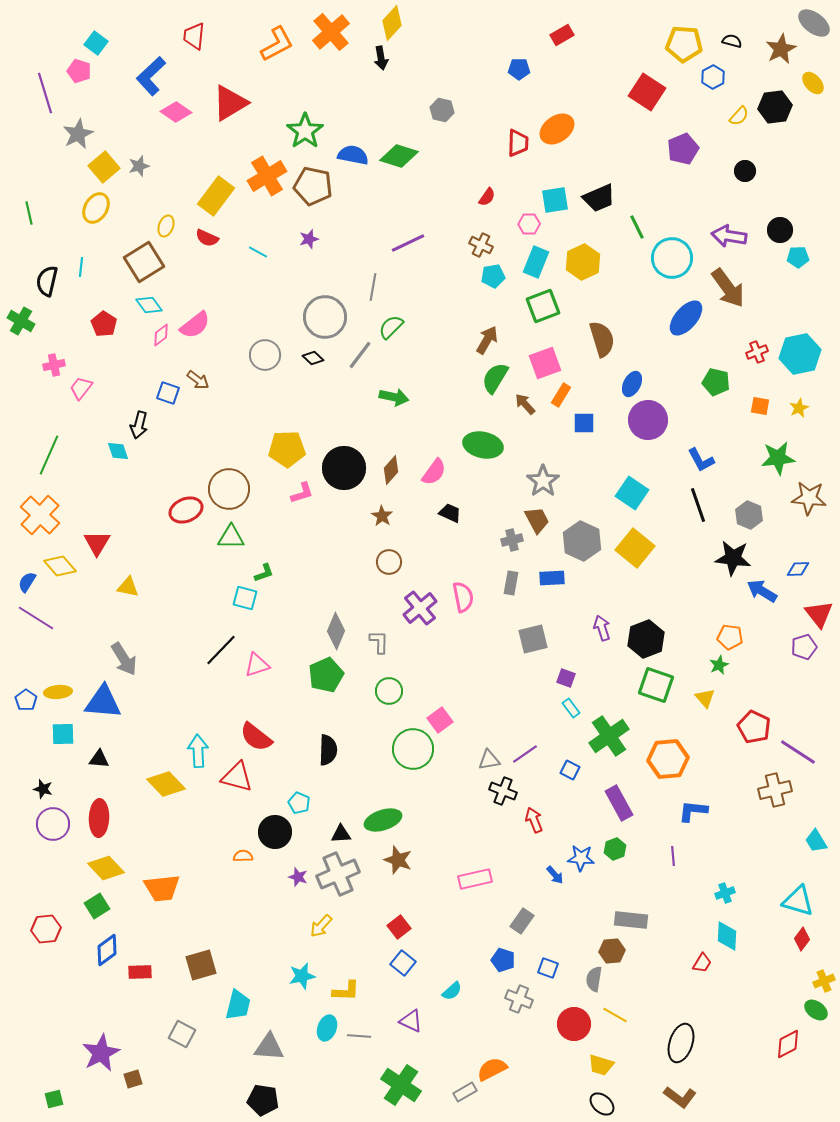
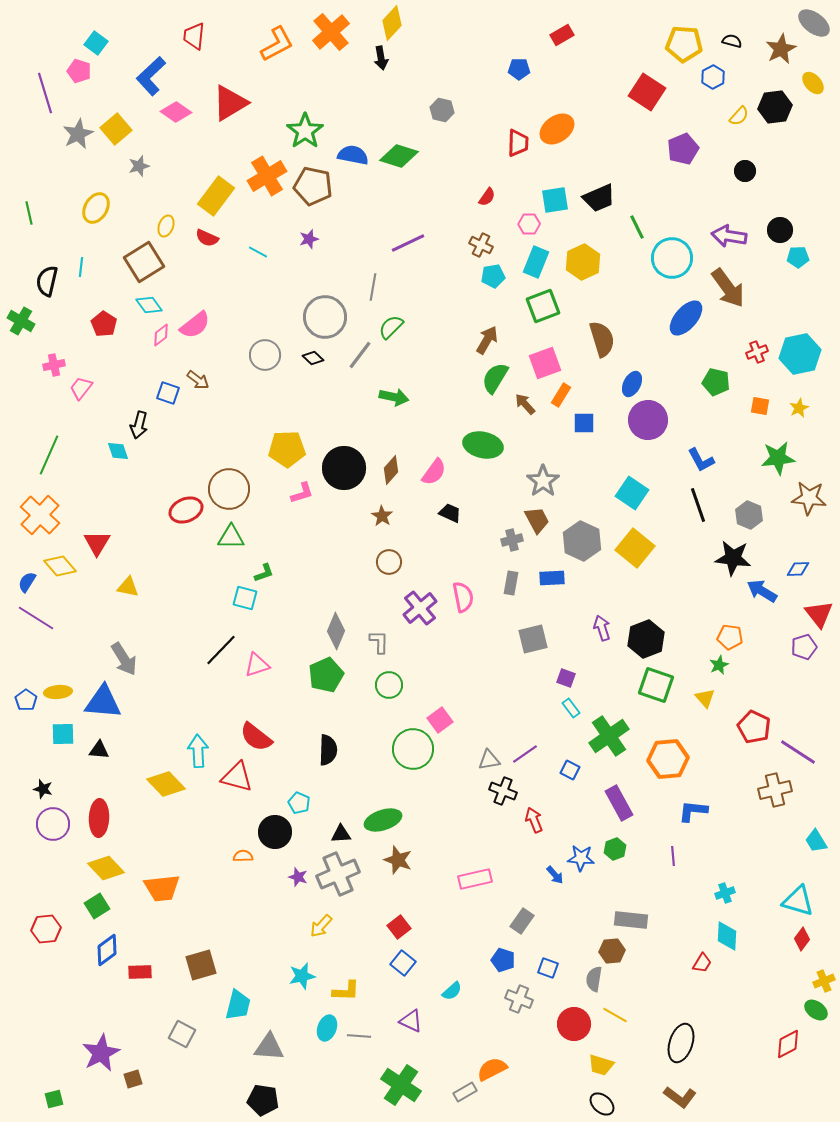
yellow square at (104, 167): moved 12 px right, 38 px up
green circle at (389, 691): moved 6 px up
black triangle at (99, 759): moved 9 px up
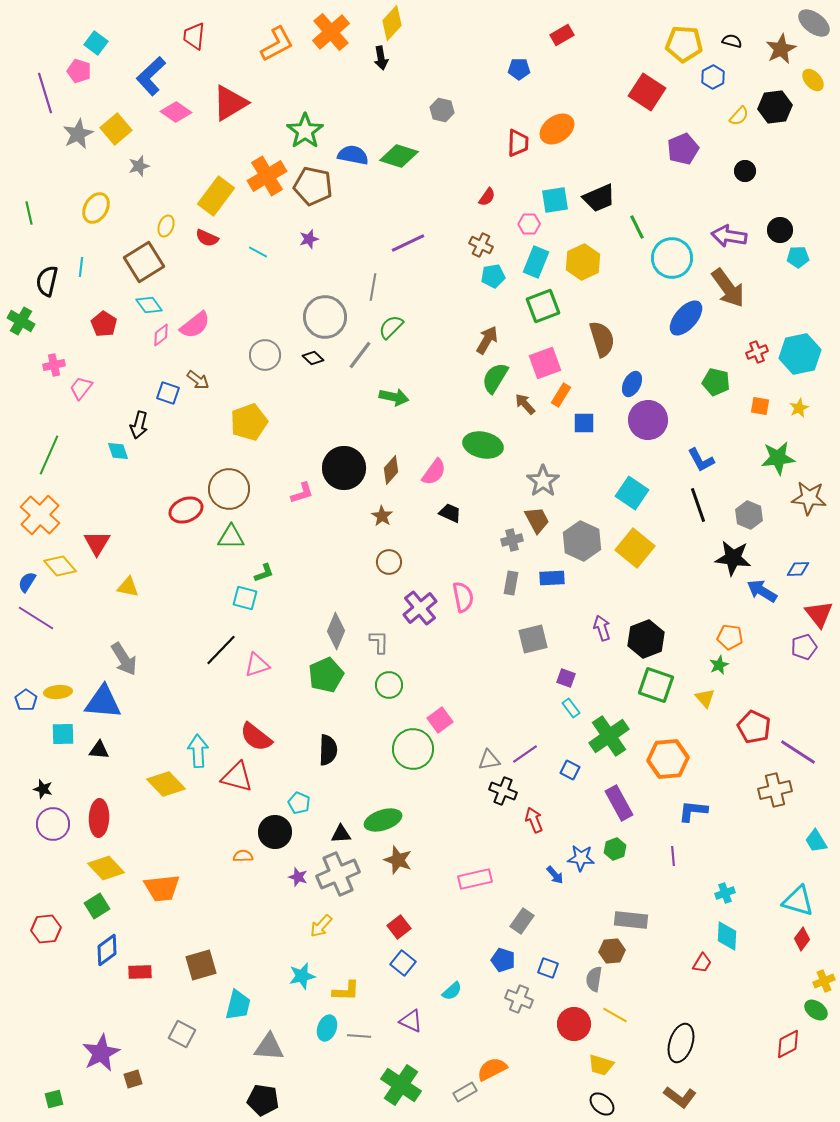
yellow ellipse at (813, 83): moved 3 px up
yellow pentagon at (287, 449): moved 38 px left, 27 px up; rotated 18 degrees counterclockwise
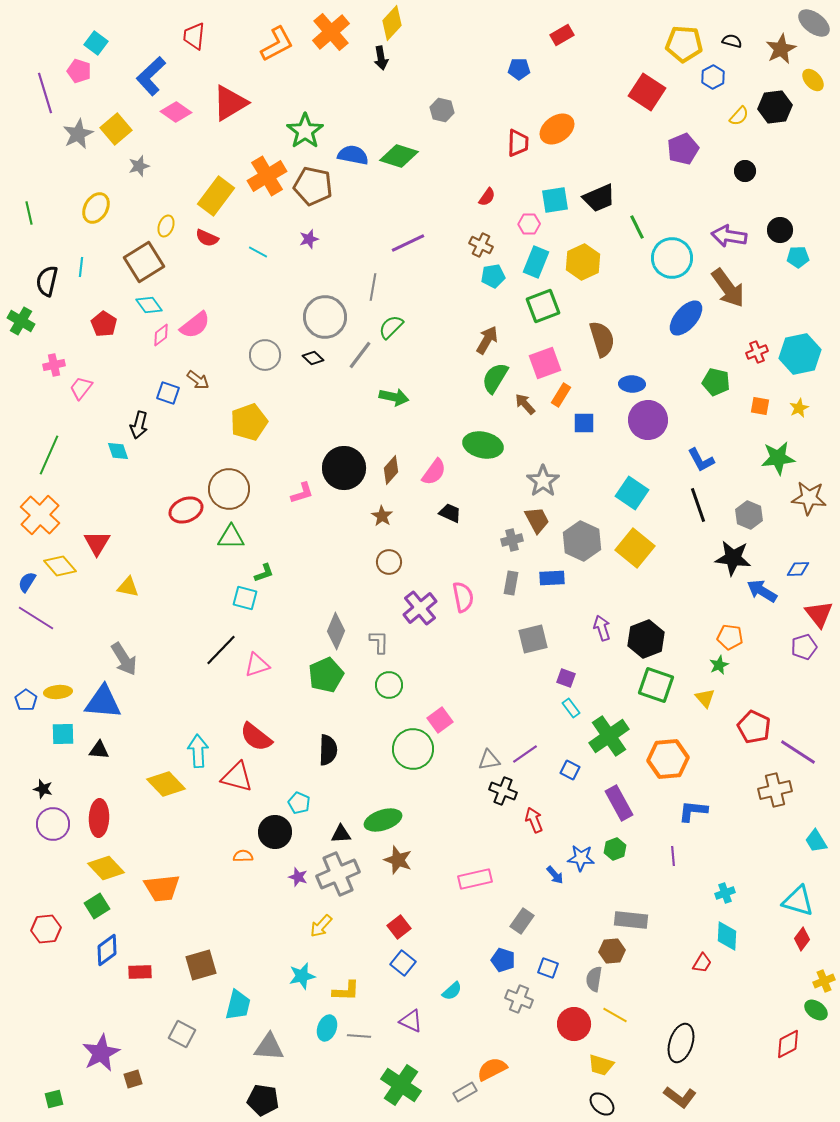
blue ellipse at (632, 384): rotated 65 degrees clockwise
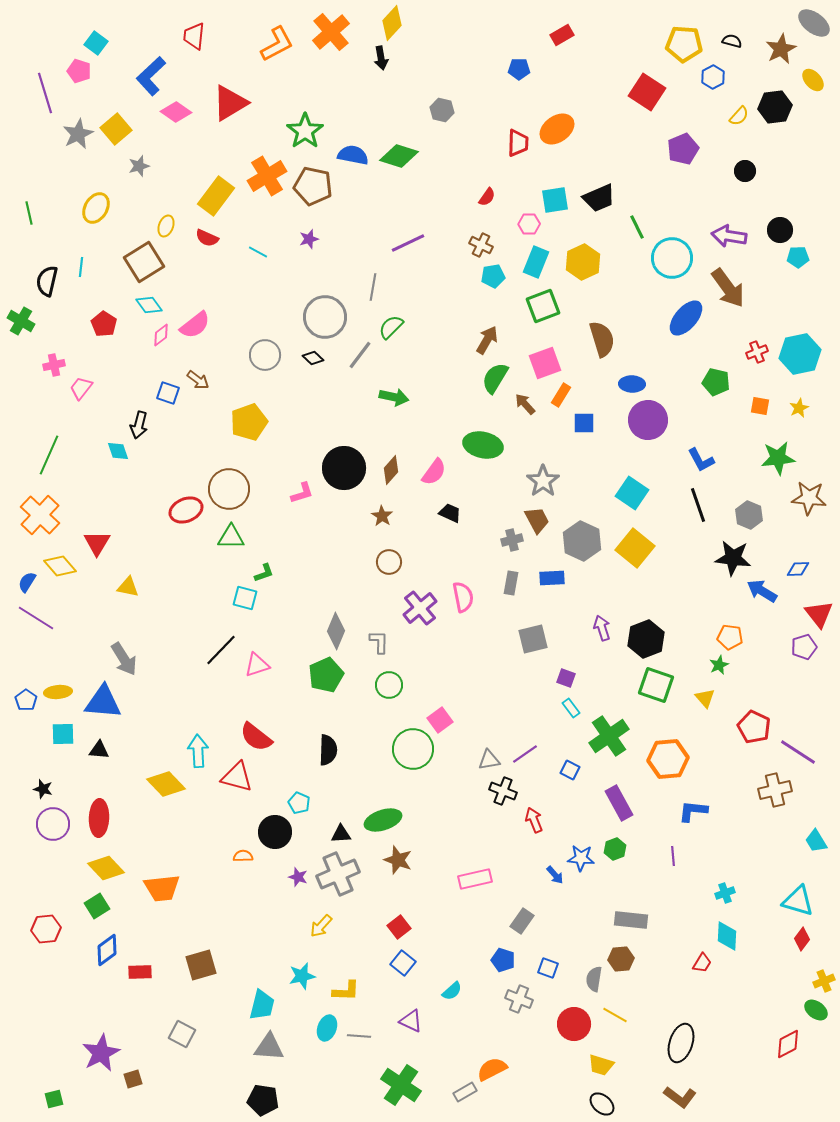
brown hexagon at (612, 951): moved 9 px right, 8 px down
cyan trapezoid at (238, 1005): moved 24 px right
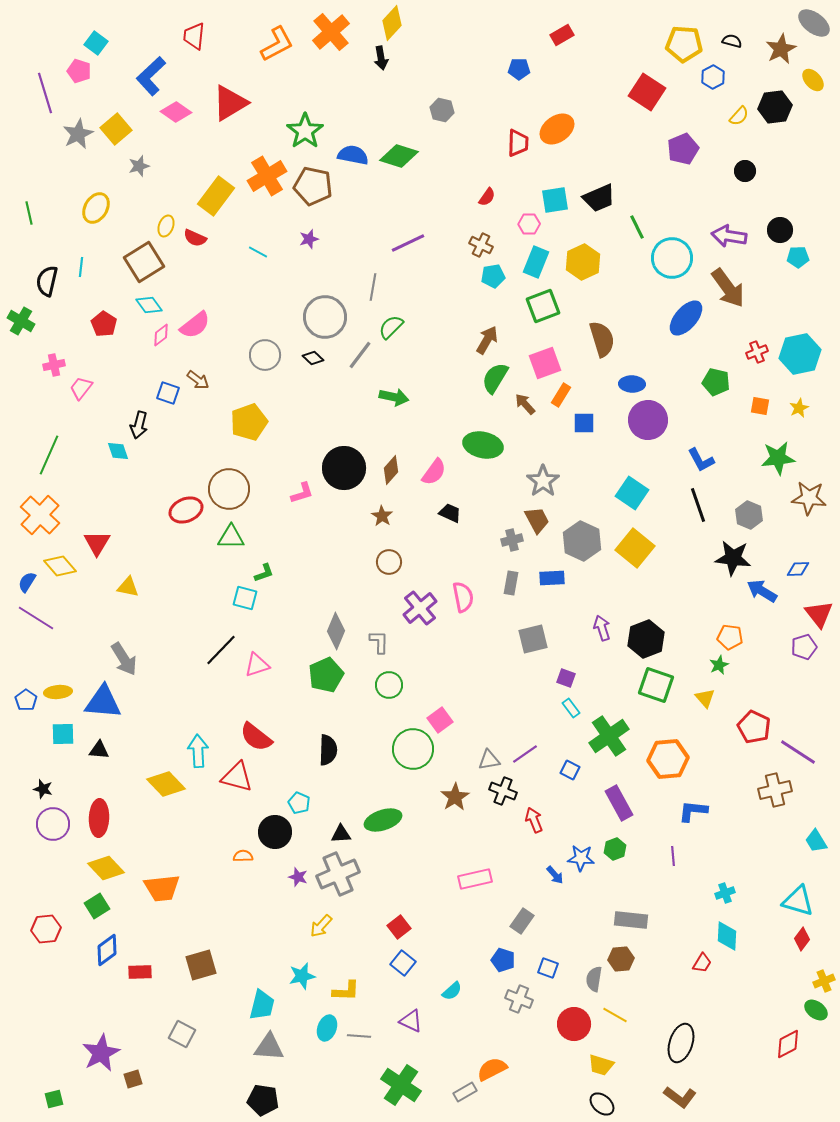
red semicircle at (207, 238): moved 12 px left
brown star at (398, 860): moved 57 px right, 63 px up; rotated 20 degrees clockwise
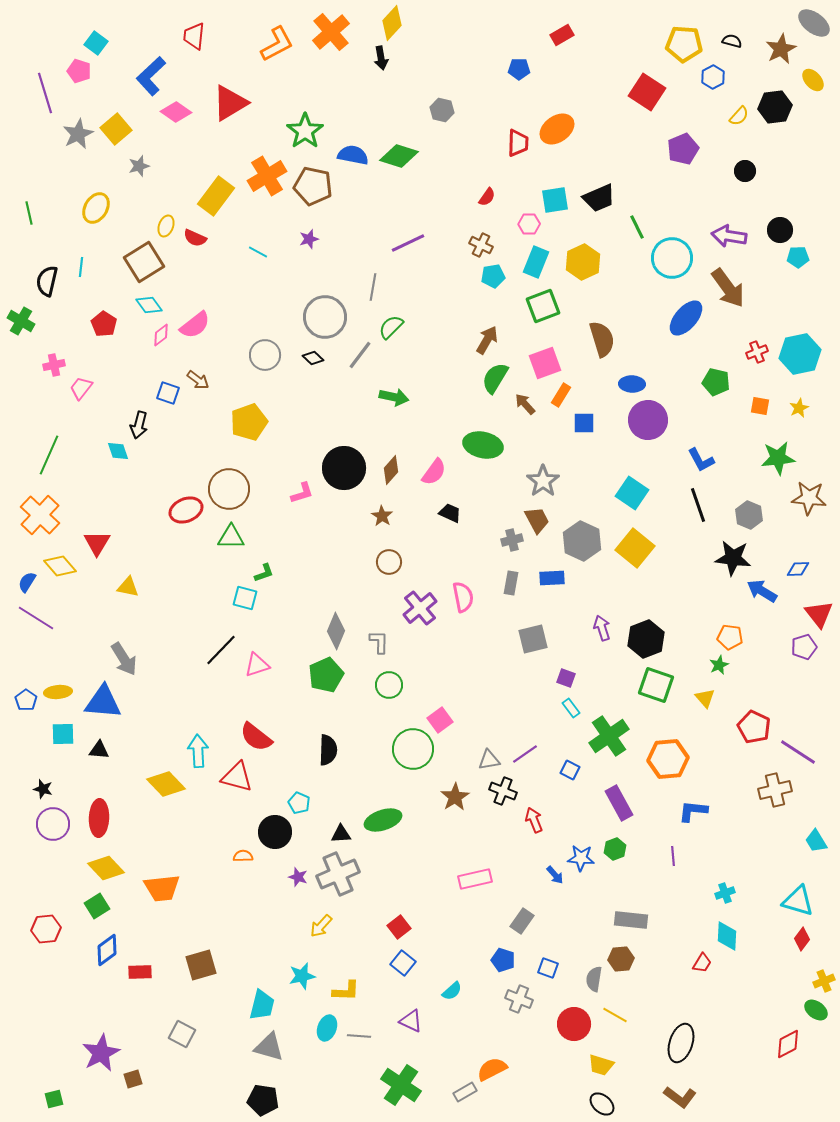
gray triangle at (269, 1047): rotated 12 degrees clockwise
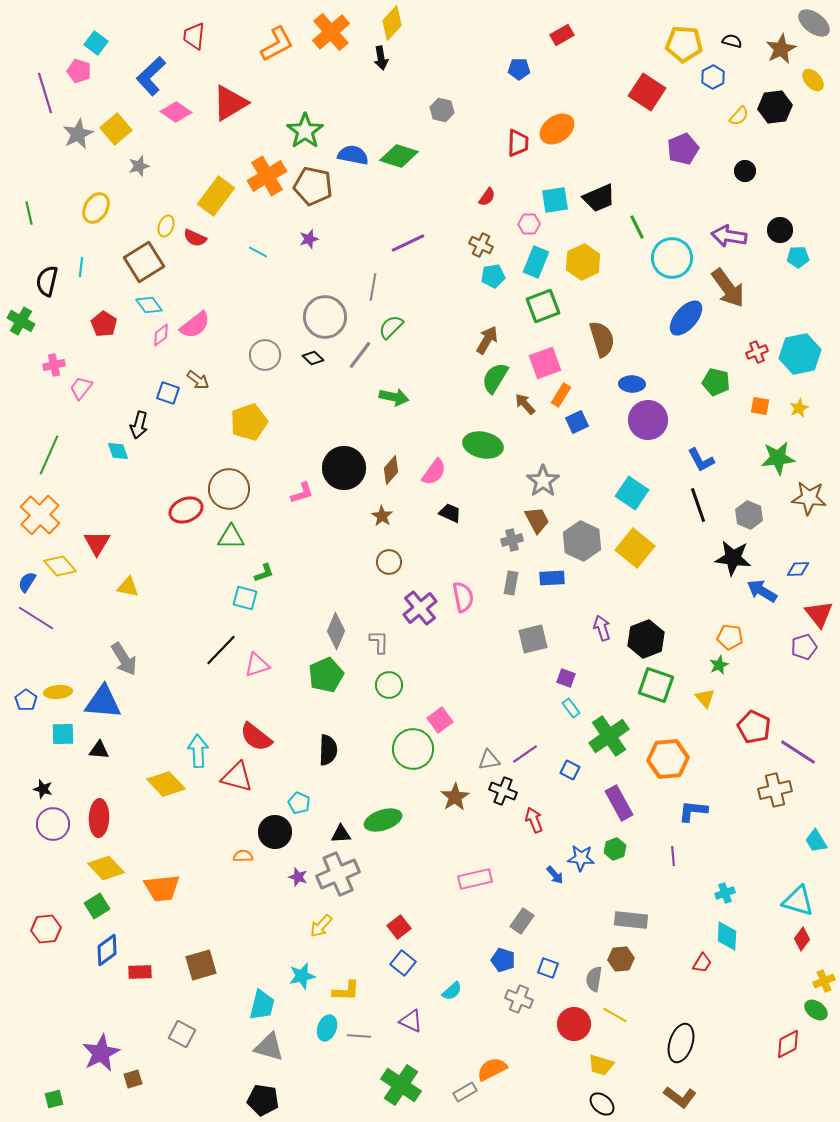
blue square at (584, 423): moved 7 px left, 1 px up; rotated 25 degrees counterclockwise
